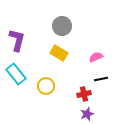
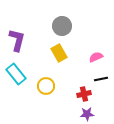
yellow rectangle: rotated 30 degrees clockwise
purple star: rotated 16 degrees clockwise
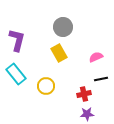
gray circle: moved 1 px right, 1 px down
